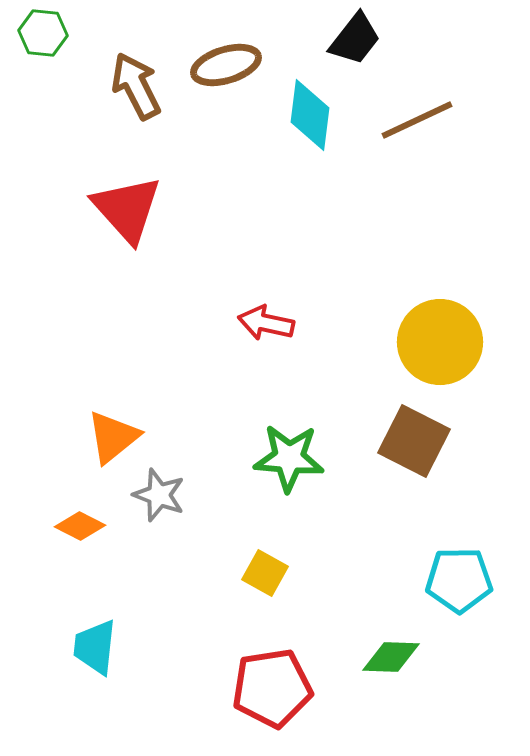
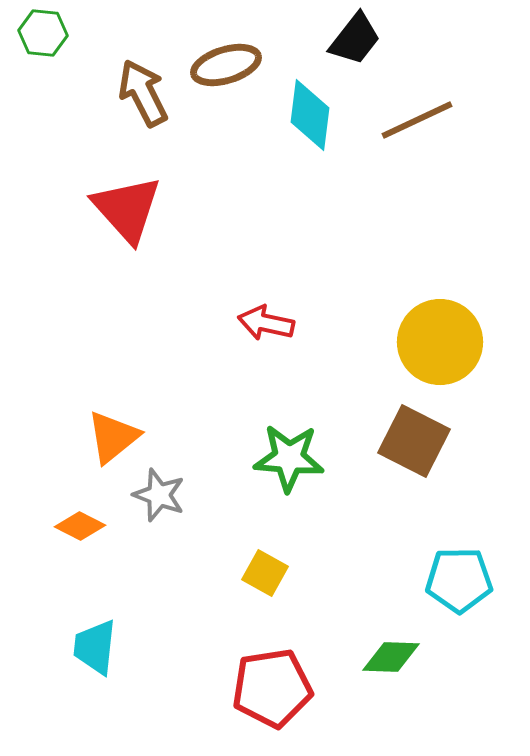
brown arrow: moved 7 px right, 7 px down
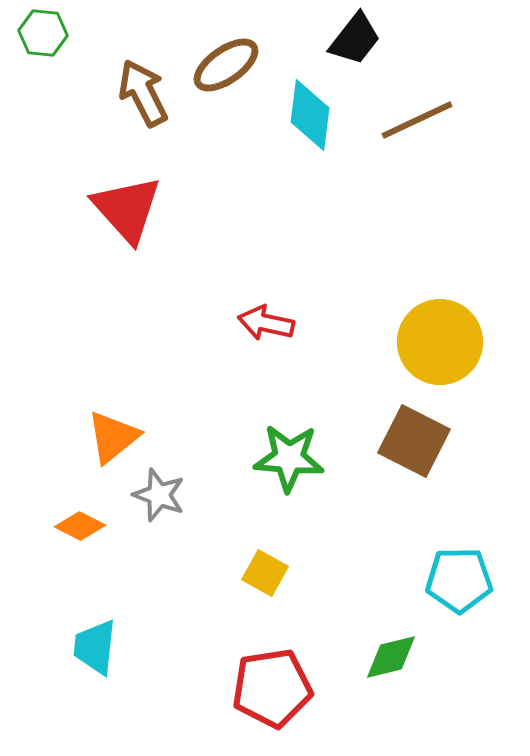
brown ellipse: rotated 18 degrees counterclockwise
green diamond: rotated 16 degrees counterclockwise
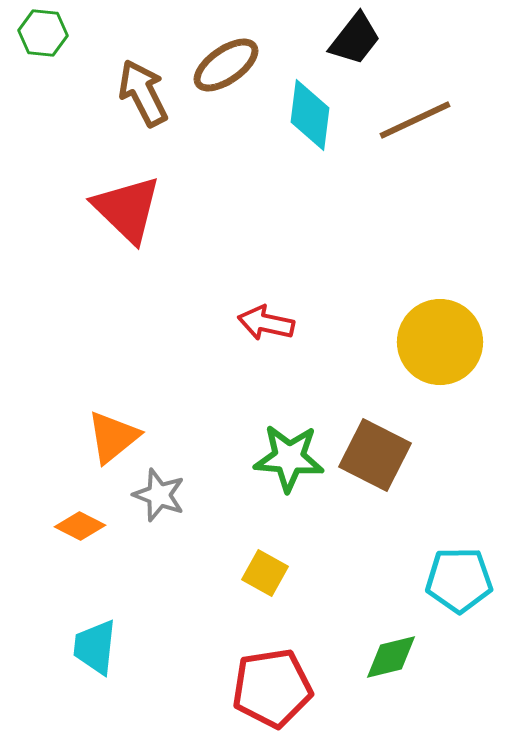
brown line: moved 2 px left
red triangle: rotated 4 degrees counterclockwise
brown square: moved 39 px left, 14 px down
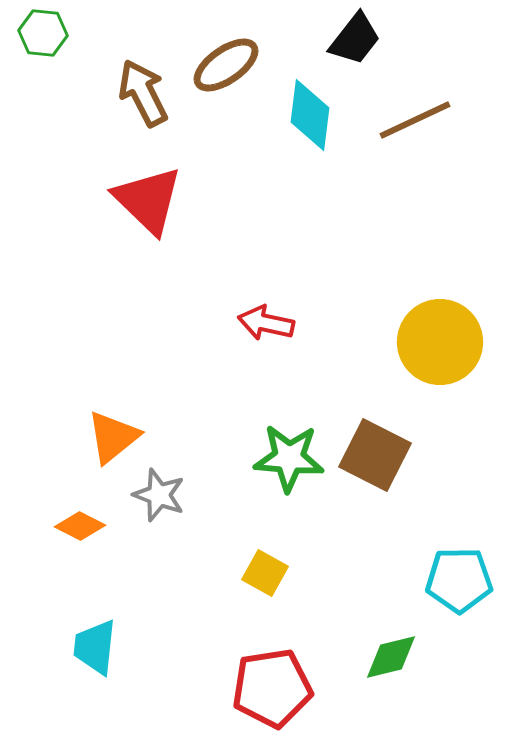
red triangle: moved 21 px right, 9 px up
